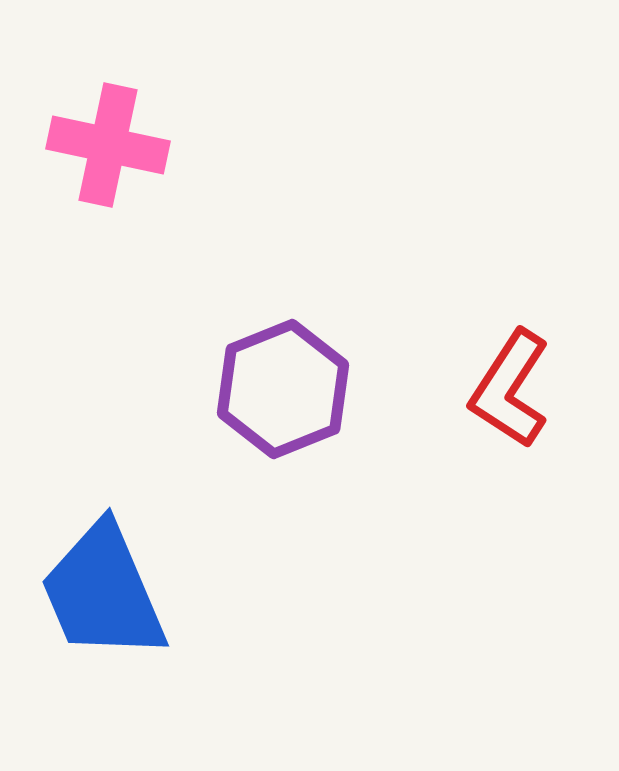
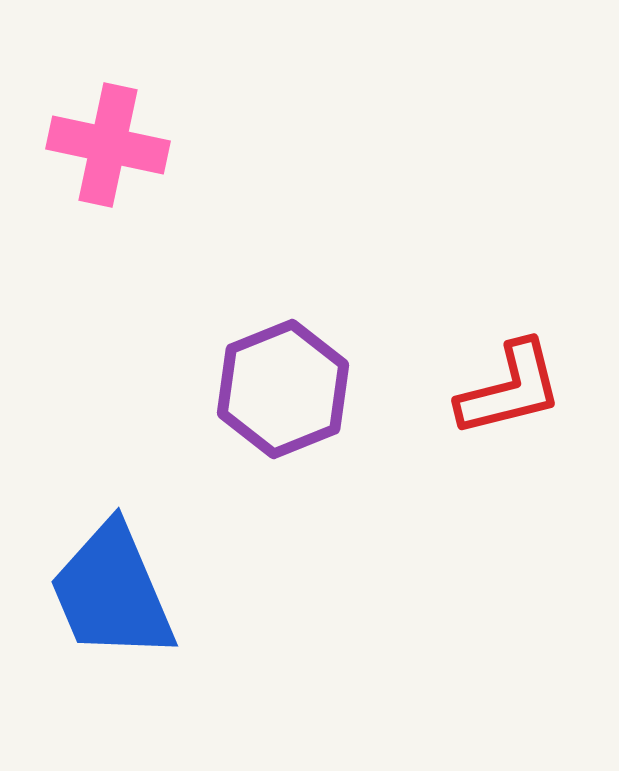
red L-shape: rotated 137 degrees counterclockwise
blue trapezoid: moved 9 px right
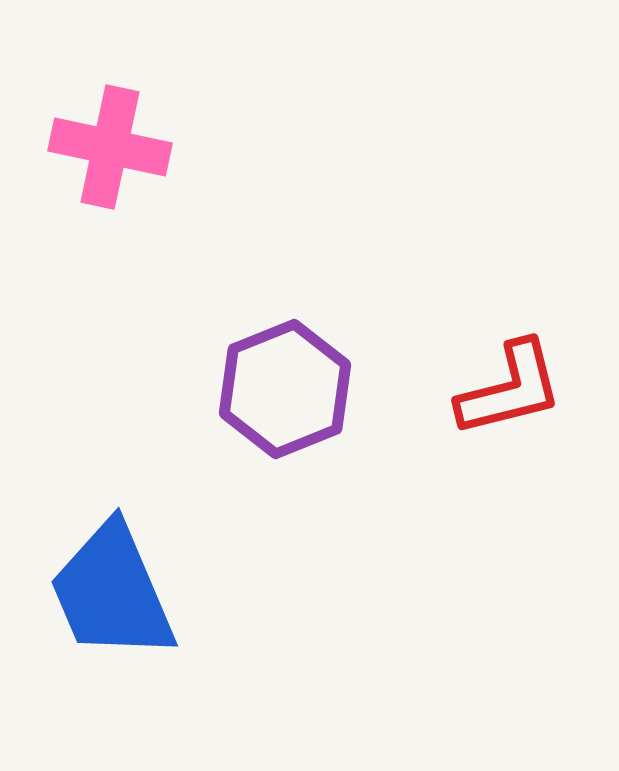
pink cross: moved 2 px right, 2 px down
purple hexagon: moved 2 px right
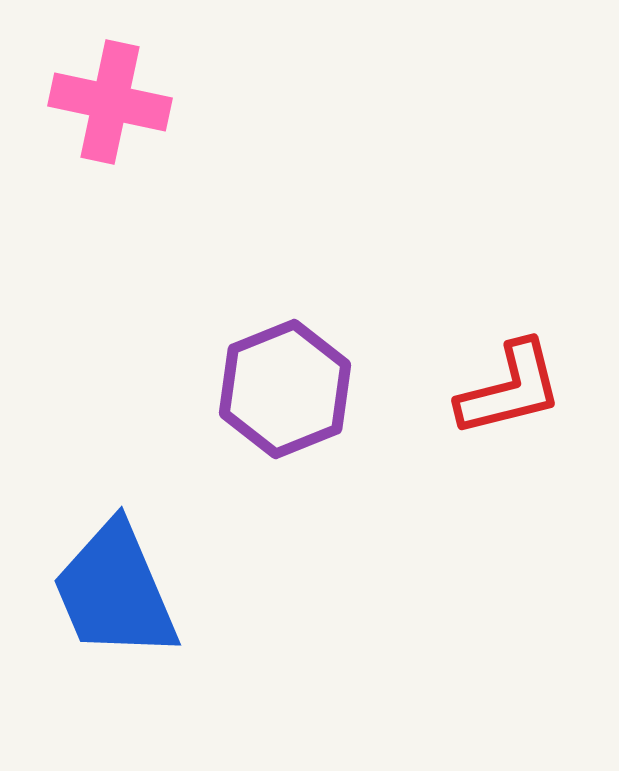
pink cross: moved 45 px up
blue trapezoid: moved 3 px right, 1 px up
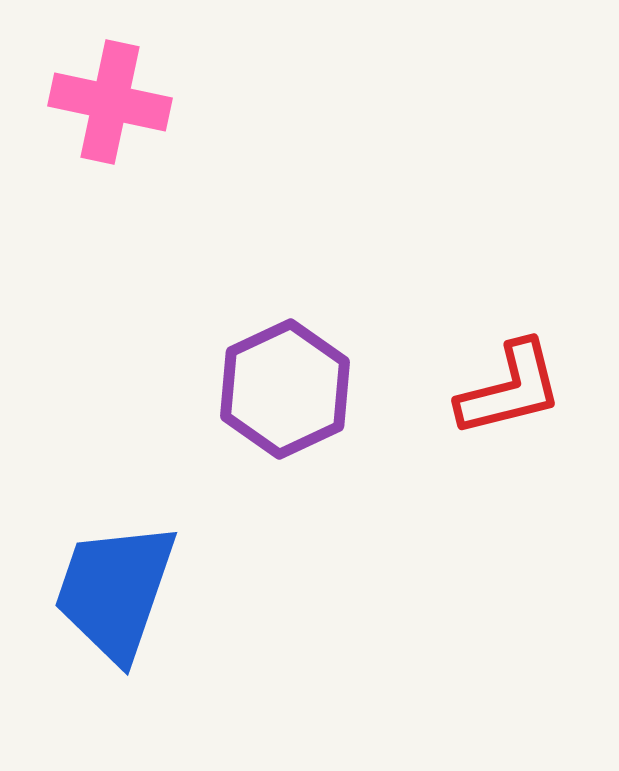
purple hexagon: rotated 3 degrees counterclockwise
blue trapezoid: rotated 42 degrees clockwise
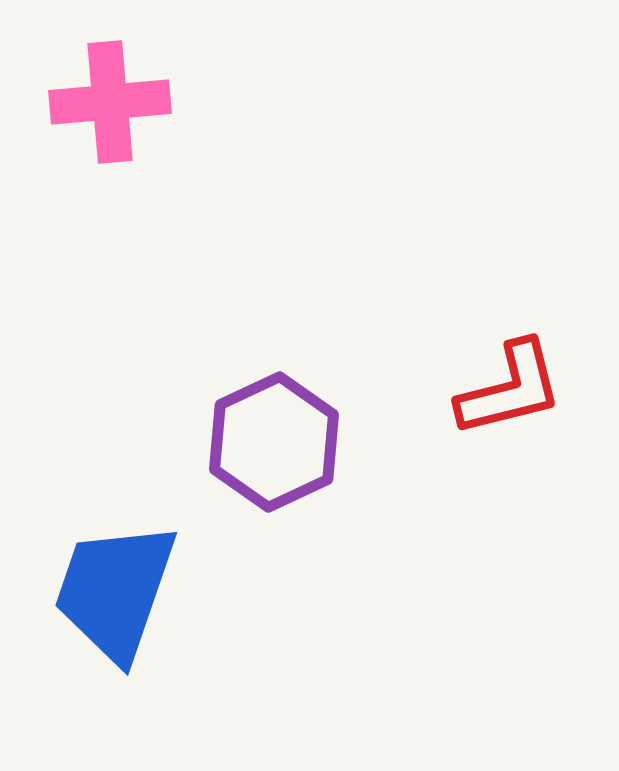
pink cross: rotated 17 degrees counterclockwise
purple hexagon: moved 11 px left, 53 px down
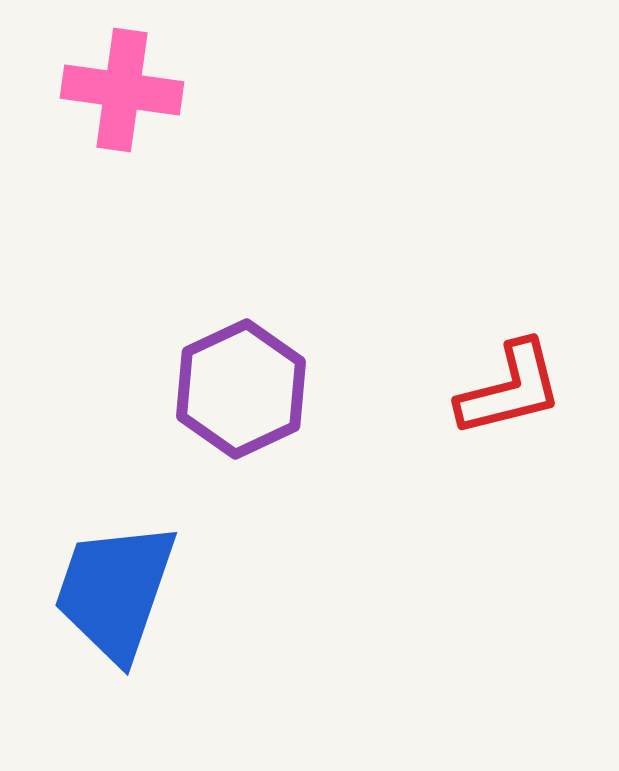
pink cross: moved 12 px right, 12 px up; rotated 13 degrees clockwise
purple hexagon: moved 33 px left, 53 px up
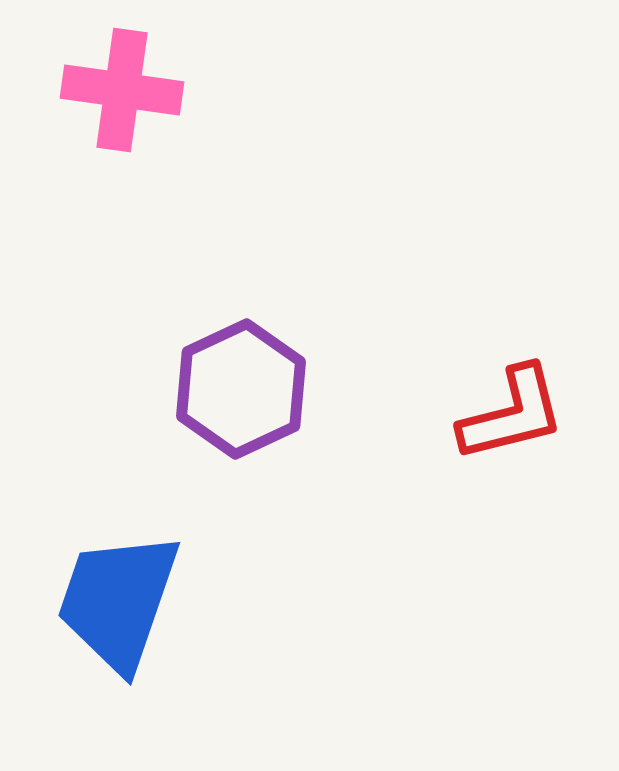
red L-shape: moved 2 px right, 25 px down
blue trapezoid: moved 3 px right, 10 px down
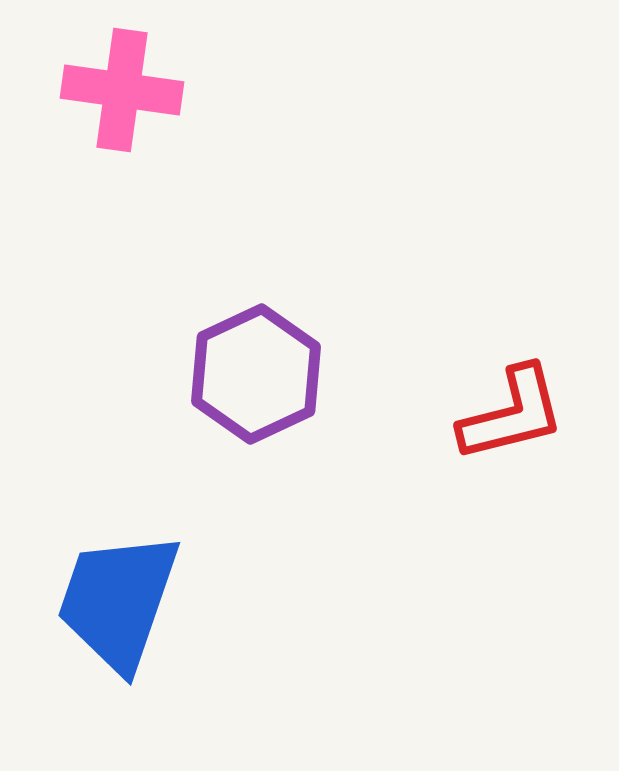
purple hexagon: moved 15 px right, 15 px up
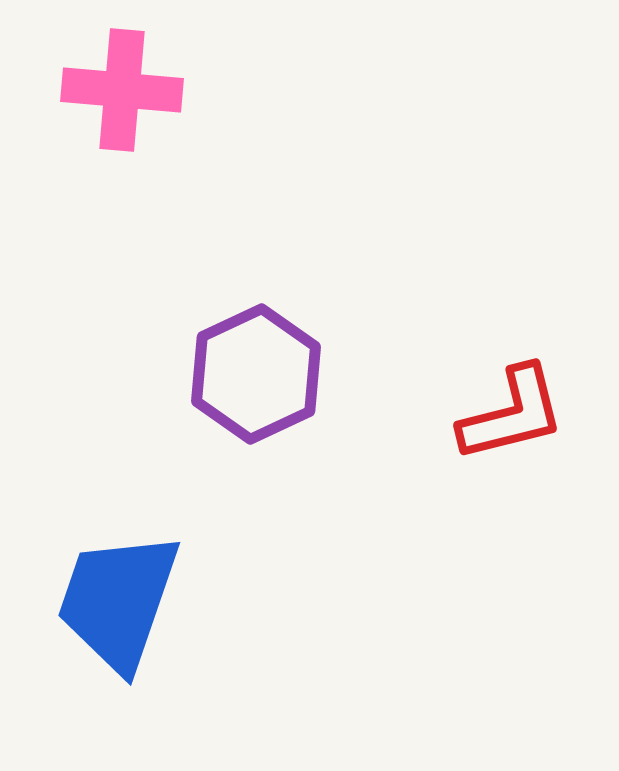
pink cross: rotated 3 degrees counterclockwise
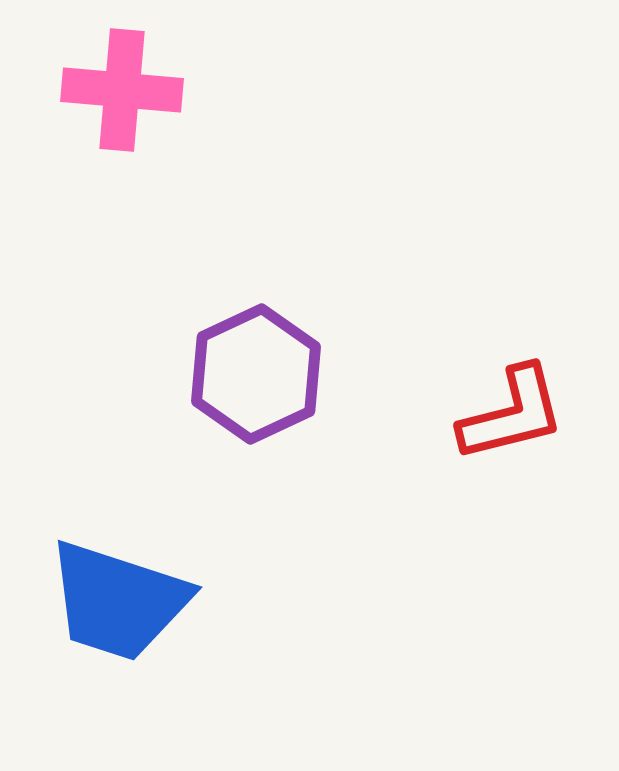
blue trapezoid: rotated 91 degrees counterclockwise
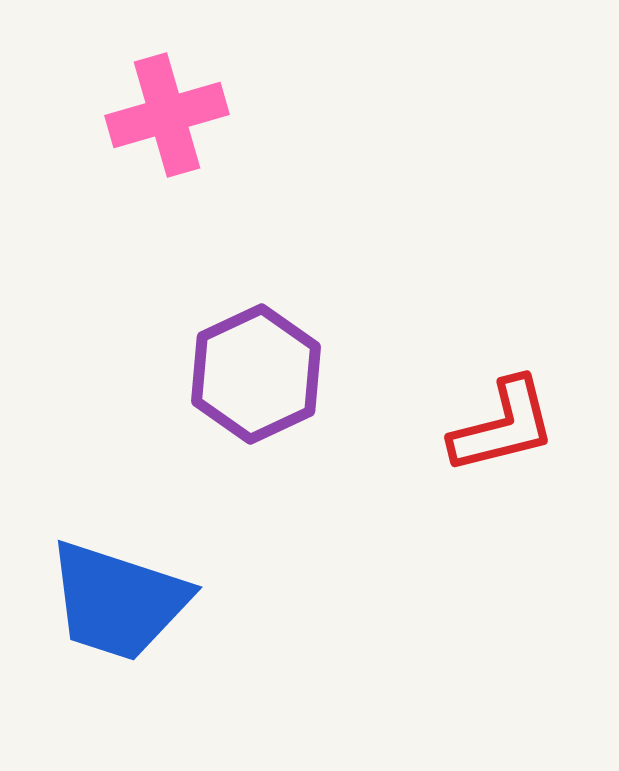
pink cross: moved 45 px right, 25 px down; rotated 21 degrees counterclockwise
red L-shape: moved 9 px left, 12 px down
